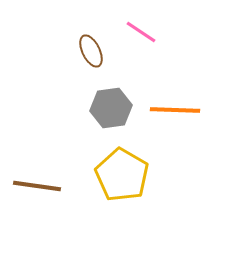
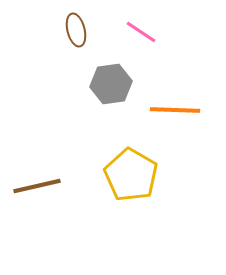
brown ellipse: moved 15 px left, 21 px up; rotated 12 degrees clockwise
gray hexagon: moved 24 px up
yellow pentagon: moved 9 px right
brown line: rotated 21 degrees counterclockwise
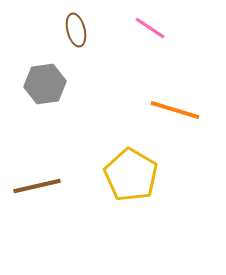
pink line: moved 9 px right, 4 px up
gray hexagon: moved 66 px left
orange line: rotated 15 degrees clockwise
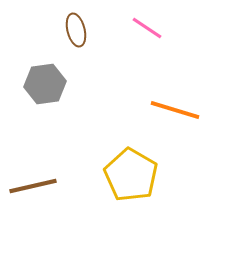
pink line: moved 3 px left
brown line: moved 4 px left
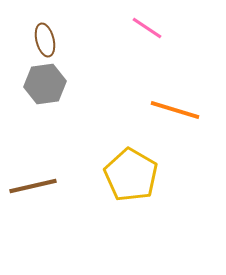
brown ellipse: moved 31 px left, 10 px down
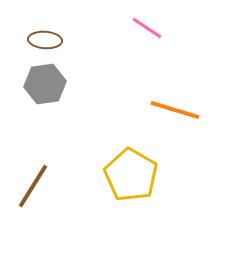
brown ellipse: rotated 72 degrees counterclockwise
brown line: rotated 45 degrees counterclockwise
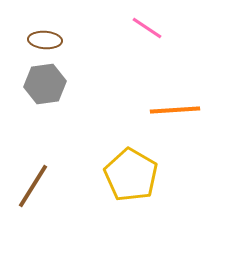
orange line: rotated 21 degrees counterclockwise
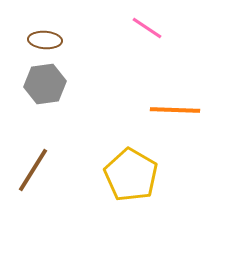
orange line: rotated 6 degrees clockwise
brown line: moved 16 px up
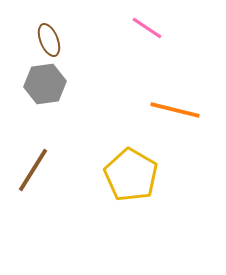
brown ellipse: moved 4 px right; rotated 64 degrees clockwise
orange line: rotated 12 degrees clockwise
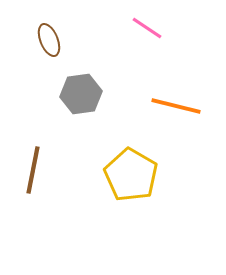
gray hexagon: moved 36 px right, 10 px down
orange line: moved 1 px right, 4 px up
brown line: rotated 21 degrees counterclockwise
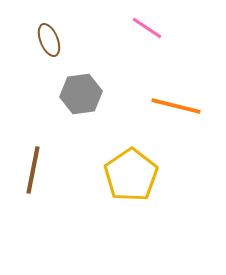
yellow pentagon: rotated 8 degrees clockwise
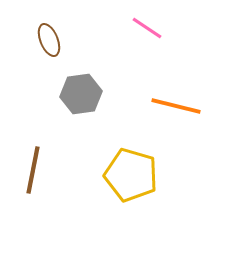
yellow pentagon: rotated 22 degrees counterclockwise
